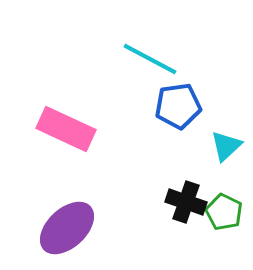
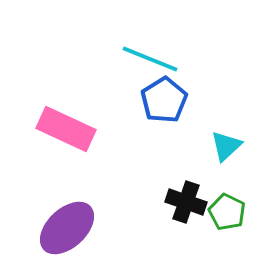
cyan line: rotated 6 degrees counterclockwise
blue pentagon: moved 14 px left, 6 px up; rotated 24 degrees counterclockwise
green pentagon: moved 3 px right
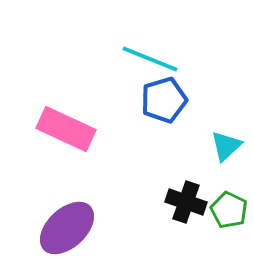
blue pentagon: rotated 15 degrees clockwise
green pentagon: moved 2 px right, 2 px up
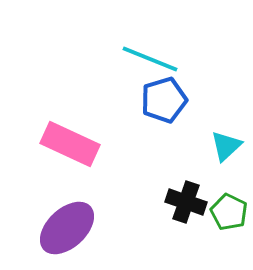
pink rectangle: moved 4 px right, 15 px down
green pentagon: moved 2 px down
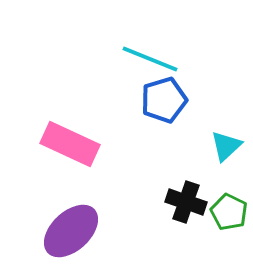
purple ellipse: moved 4 px right, 3 px down
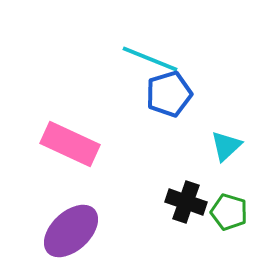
blue pentagon: moved 5 px right, 6 px up
green pentagon: rotated 9 degrees counterclockwise
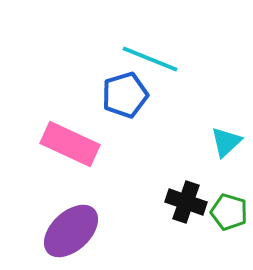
blue pentagon: moved 44 px left, 1 px down
cyan triangle: moved 4 px up
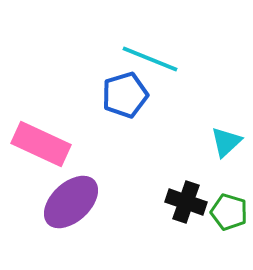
pink rectangle: moved 29 px left
purple ellipse: moved 29 px up
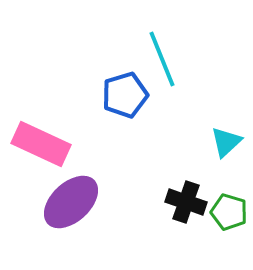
cyan line: moved 12 px right; rotated 46 degrees clockwise
